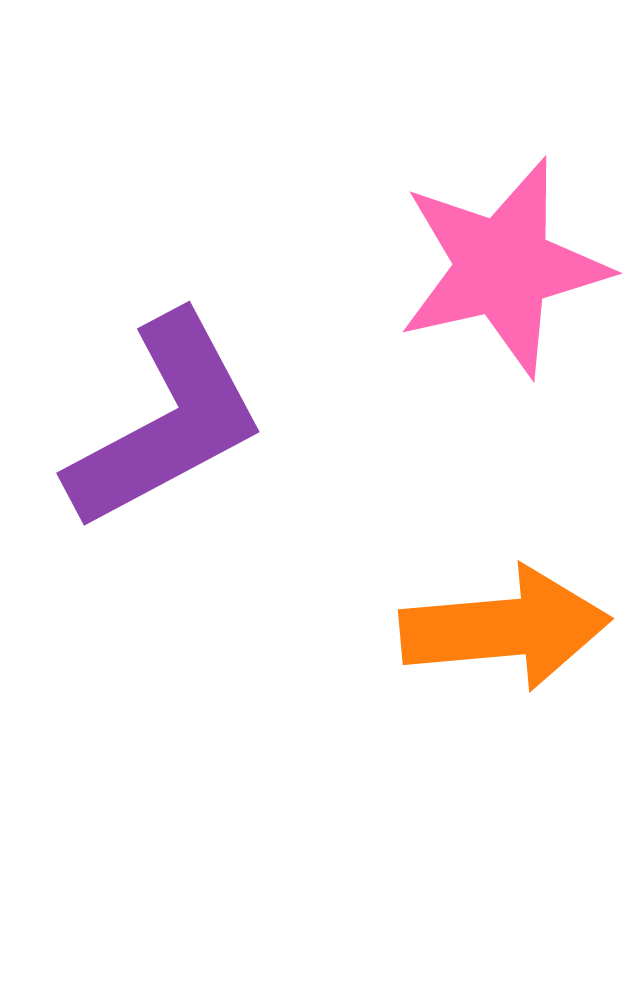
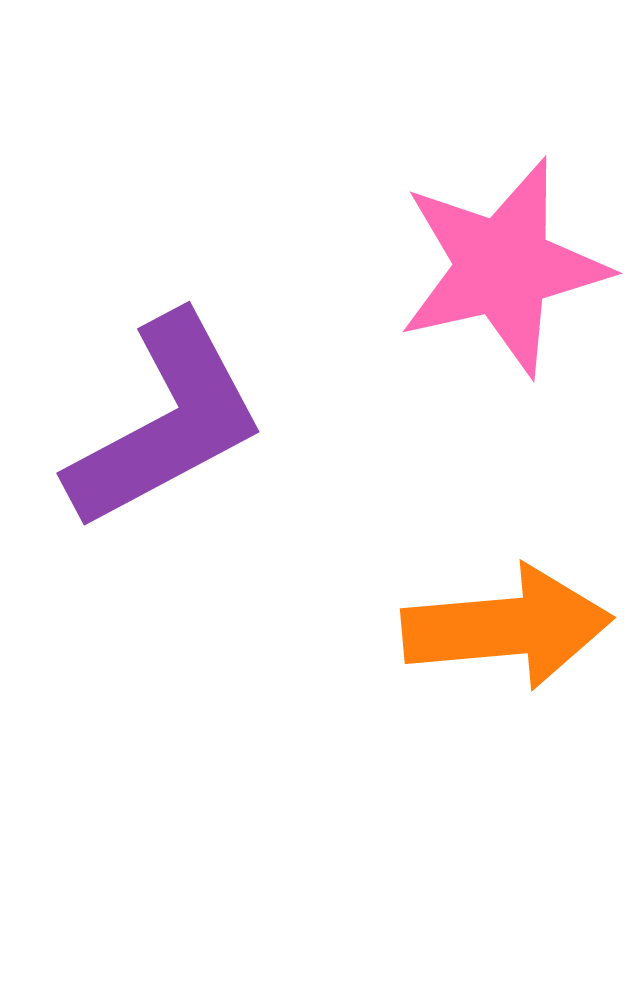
orange arrow: moved 2 px right, 1 px up
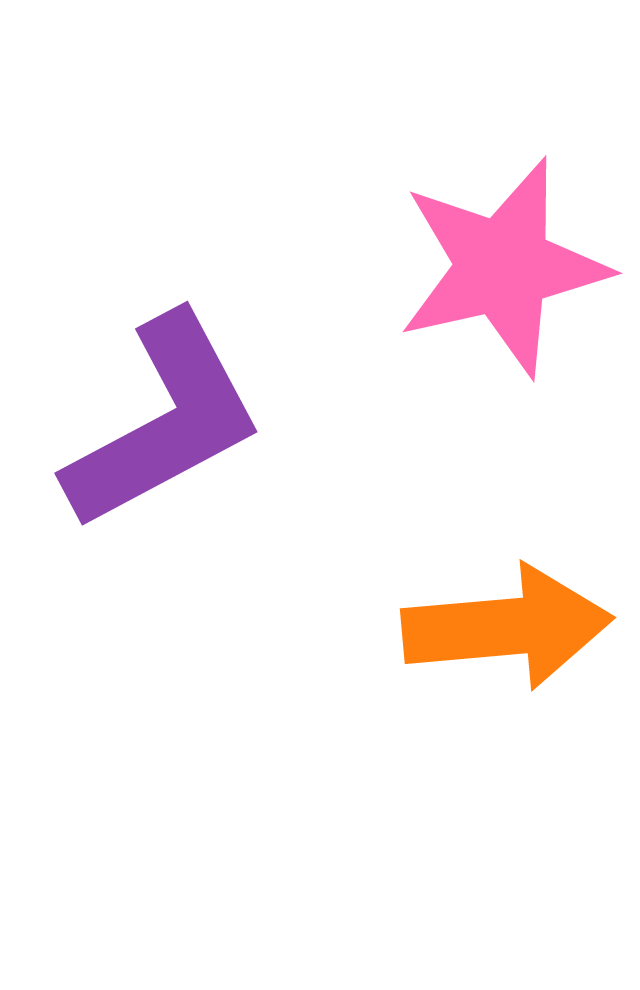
purple L-shape: moved 2 px left
